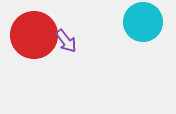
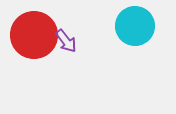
cyan circle: moved 8 px left, 4 px down
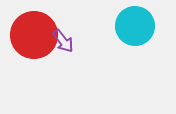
purple arrow: moved 3 px left
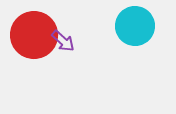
purple arrow: rotated 10 degrees counterclockwise
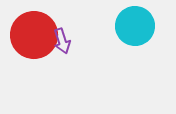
purple arrow: moved 1 px left; rotated 30 degrees clockwise
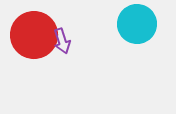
cyan circle: moved 2 px right, 2 px up
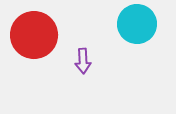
purple arrow: moved 21 px right, 20 px down; rotated 15 degrees clockwise
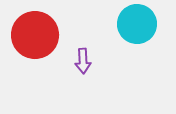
red circle: moved 1 px right
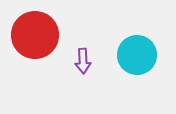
cyan circle: moved 31 px down
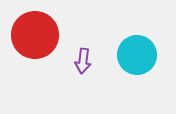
purple arrow: rotated 10 degrees clockwise
